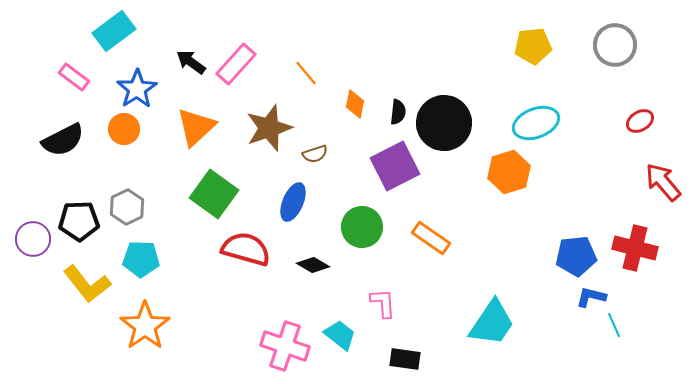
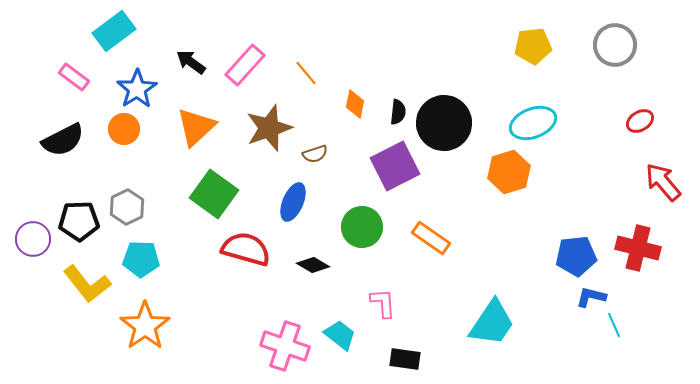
pink rectangle at (236, 64): moved 9 px right, 1 px down
cyan ellipse at (536, 123): moved 3 px left
red cross at (635, 248): moved 3 px right
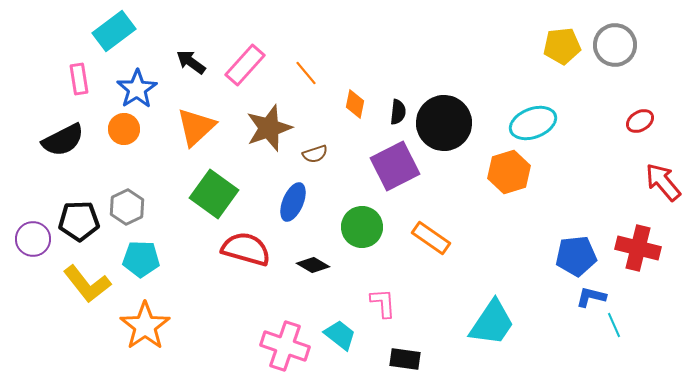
yellow pentagon at (533, 46): moved 29 px right
pink rectangle at (74, 77): moved 5 px right, 2 px down; rotated 44 degrees clockwise
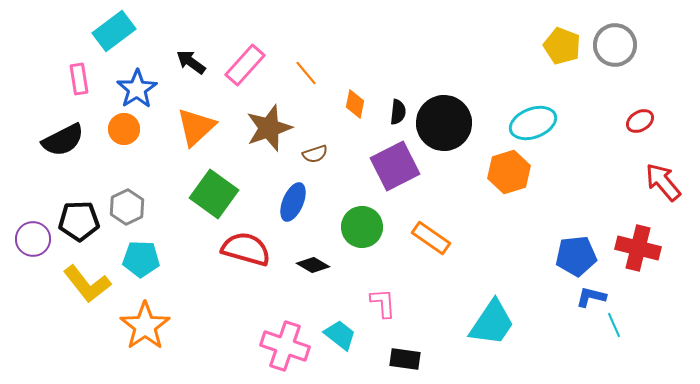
yellow pentagon at (562, 46): rotated 27 degrees clockwise
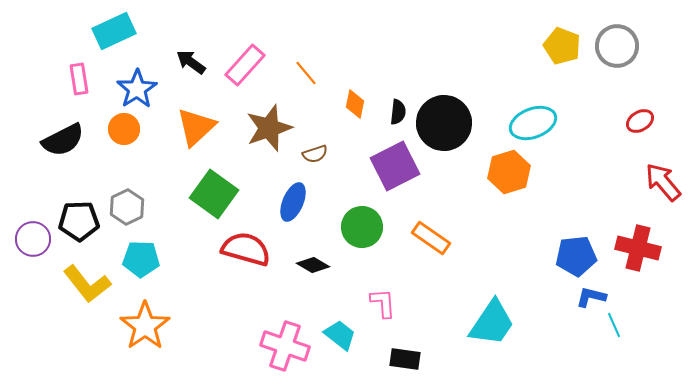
cyan rectangle at (114, 31): rotated 12 degrees clockwise
gray circle at (615, 45): moved 2 px right, 1 px down
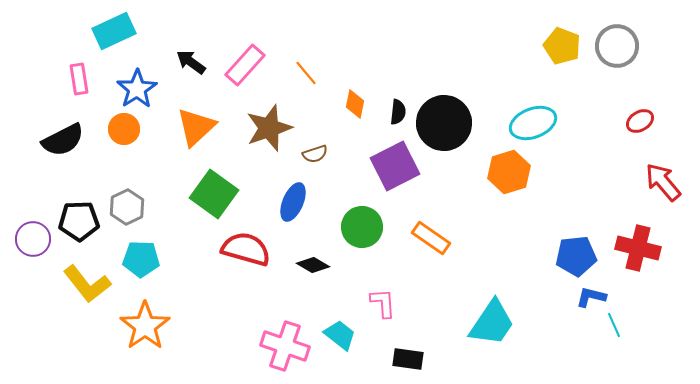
black rectangle at (405, 359): moved 3 px right
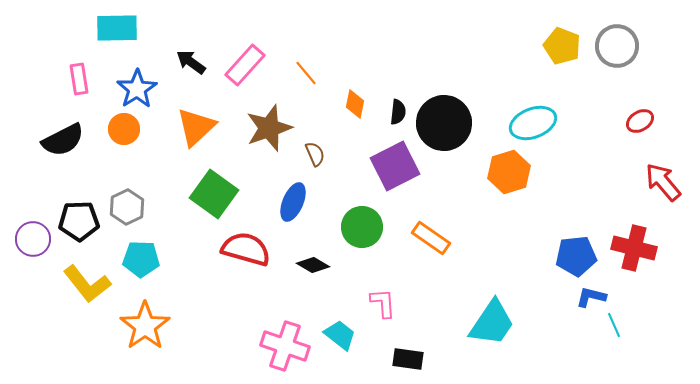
cyan rectangle at (114, 31): moved 3 px right, 3 px up; rotated 24 degrees clockwise
brown semicircle at (315, 154): rotated 95 degrees counterclockwise
red cross at (638, 248): moved 4 px left
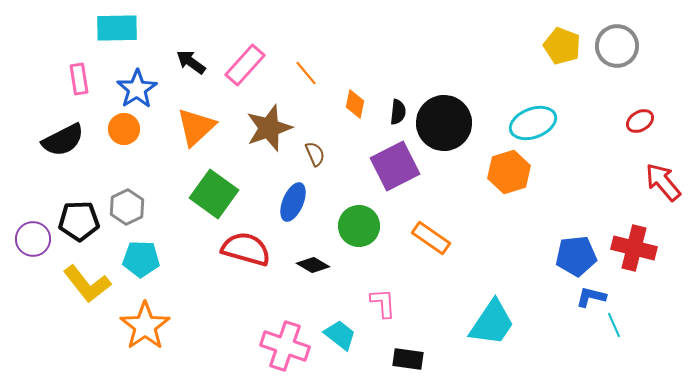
green circle at (362, 227): moved 3 px left, 1 px up
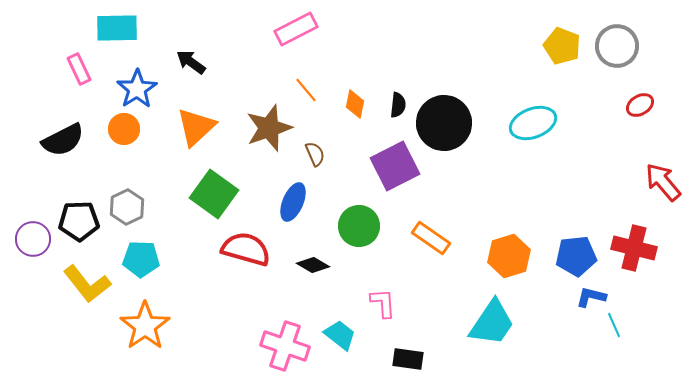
pink rectangle at (245, 65): moved 51 px right, 36 px up; rotated 21 degrees clockwise
orange line at (306, 73): moved 17 px down
pink rectangle at (79, 79): moved 10 px up; rotated 16 degrees counterclockwise
black semicircle at (398, 112): moved 7 px up
red ellipse at (640, 121): moved 16 px up
orange hexagon at (509, 172): moved 84 px down
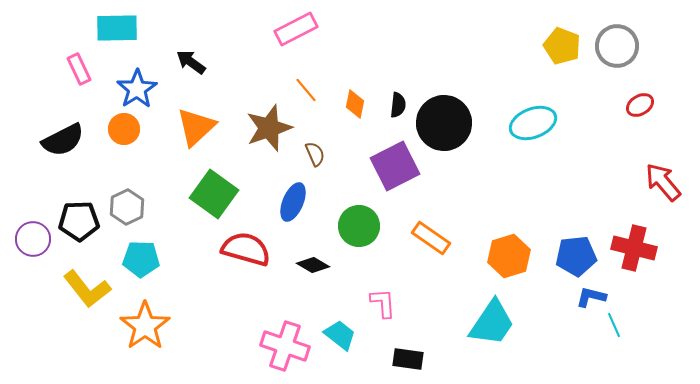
yellow L-shape at (87, 284): moved 5 px down
